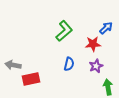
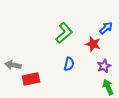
green L-shape: moved 2 px down
red star: rotated 21 degrees clockwise
purple star: moved 8 px right
green arrow: rotated 14 degrees counterclockwise
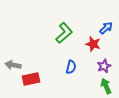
blue semicircle: moved 2 px right, 3 px down
green arrow: moved 2 px left, 1 px up
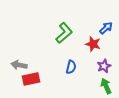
gray arrow: moved 6 px right
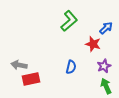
green L-shape: moved 5 px right, 12 px up
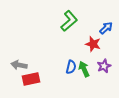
green arrow: moved 22 px left, 17 px up
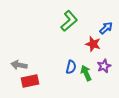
green arrow: moved 2 px right, 4 px down
red rectangle: moved 1 px left, 2 px down
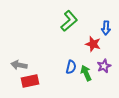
blue arrow: rotated 136 degrees clockwise
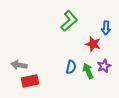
green arrow: moved 2 px right, 2 px up
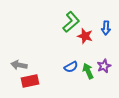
green L-shape: moved 2 px right, 1 px down
red star: moved 8 px left, 8 px up
blue semicircle: rotated 48 degrees clockwise
